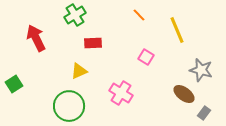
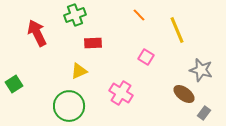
green cross: rotated 10 degrees clockwise
red arrow: moved 1 px right, 5 px up
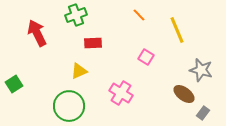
green cross: moved 1 px right
gray rectangle: moved 1 px left
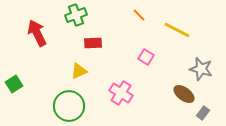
yellow line: rotated 40 degrees counterclockwise
gray star: moved 1 px up
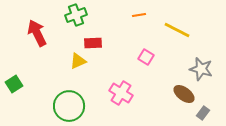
orange line: rotated 56 degrees counterclockwise
yellow triangle: moved 1 px left, 10 px up
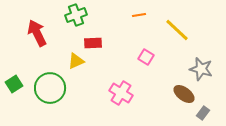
yellow line: rotated 16 degrees clockwise
yellow triangle: moved 2 px left
green circle: moved 19 px left, 18 px up
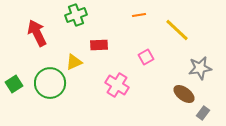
red rectangle: moved 6 px right, 2 px down
pink square: rotated 28 degrees clockwise
yellow triangle: moved 2 px left, 1 px down
gray star: moved 1 px left, 1 px up; rotated 25 degrees counterclockwise
green circle: moved 5 px up
pink cross: moved 4 px left, 8 px up
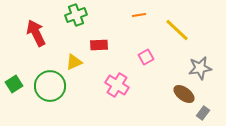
red arrow: moved 1 px left
green circle: moved 3 px down
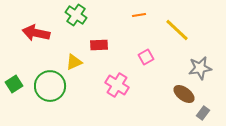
green cross: rotated 35 degrees counterclockwise
red arrow: rotated 52 degrees counterclockwise
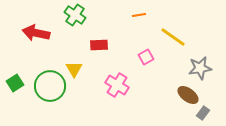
green cross: moved 1 px left
yellow line: moved 4 px left, 7 px down; rotated 8 degrees counterclockwise
yellow triangle: moved 7 px down; rotated 36 degrees counterclockwise
green square: moved 1 px right, 1 px up
brown ellipse: moved 4 px right, 1 px down
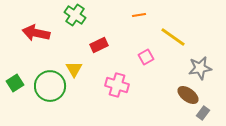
red rectangle: rotated 24 degrees counterclockwise
pink cross: rotated 15 degrees counterclockwise
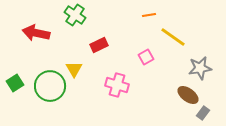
orange line: moved 10 px right
